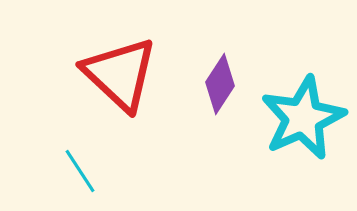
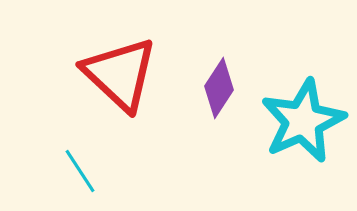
purple diamond: moved 1 px left, 4 px down
cyan star: moved 3 px down
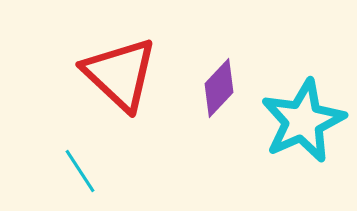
purple diamond: rotated 10 degrees clockwise
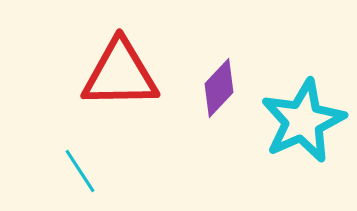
red triangle: rotated 44 degrees counterclockwise
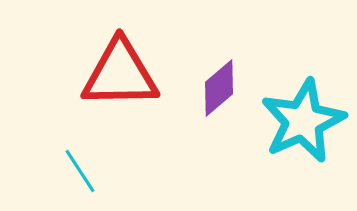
purple diamond: rotated 6 degrees clockwise
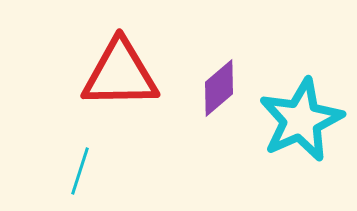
cyan star: moved 2 px left, 1 px up
cyan line: rotated 51 degrees clockwise
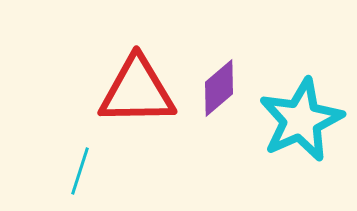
red triangle: moved 17 px right, 17 px down
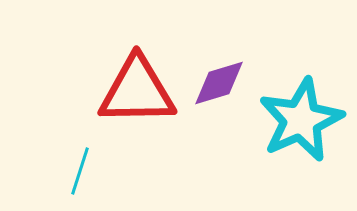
purple diamond: moved 5 px up; rotated 24 degrees clockwise
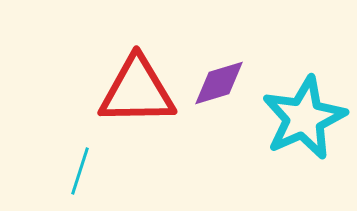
cyan star: moved 3 px right, 2 px up
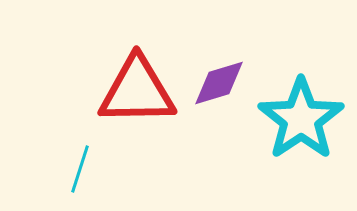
cyan star: moved 3 px left, 1 px down; rotated 10 degrees counterclockwise
cyan line: moved 2 px up
